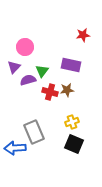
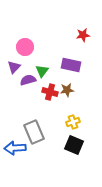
yellow cross: moved 1 px right
black square: moved 1 px down
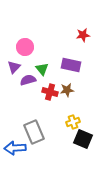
green triangle: moved 2 px up; rotated 16 degrees counterclockwise
black square: moved 9 px right, 6 px up
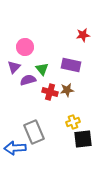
black square: rotated 30 degrees counterclockwise
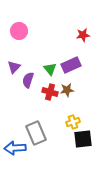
pink circle: moved 6 px left, 16 px up
purple rectangle: rotated 36 degrees counterclockwise
green triangle: moved 8 px right
purple semicircle: rotated 56 degrees counterclockwise
gray rectangle: moved 2 px right, 1 px down
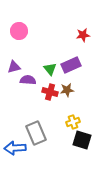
purple triangle: rotated 32 degrees clockwise
purple semicircle: rotated 77 degrees clockwise
black square: moved 1 px left, 1 px down; rotated 24 degrees clockwise
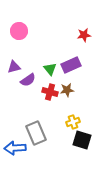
red star: moved 1 px right
purple semicircle: rotated 140 degrees clockwise
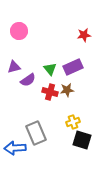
purple rectangle: moved 2 px right, 2 px down
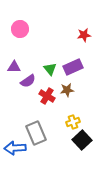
pink circle: moved 1 px right, 2 px up
purple triangle: rotated 16 degrees clockwise
purple semicircle: moved 1 px down
red cross: moved 3 px left, 4 px down; rotated 14 degrees clockwise
black square: rotated 30 degrees clockwise
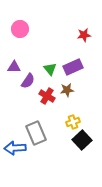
purple semicircle: rotated 21 degrees counterclockwise
